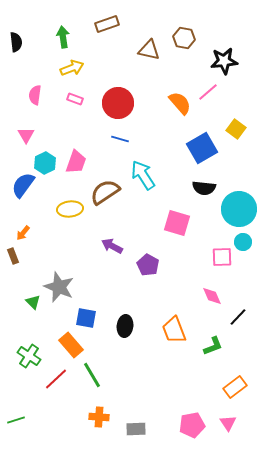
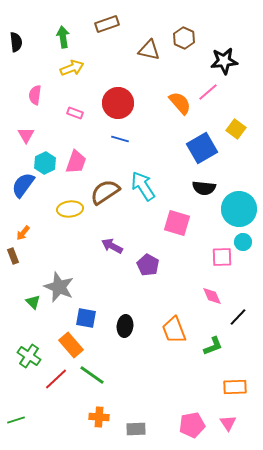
brown hexagon at (184, 38): rotated 15 degrees clockwise
pink rectangle at (75, 99): moved 14 px down
cyan arrow at (143, 175): moved 11 px down
green line at (92, 375): rotated 24 degrees counterclockwise
orange rectangle at (235, 387): rotated 35 degrees clockwise
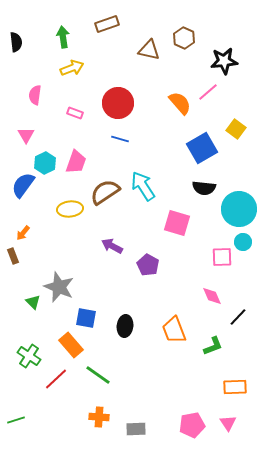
green line at (92, 375): moved 6 px right
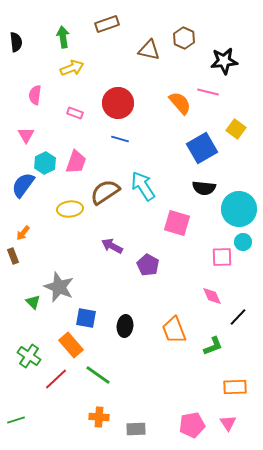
pink line at (208, 92): rotated 55 degrees clockwise
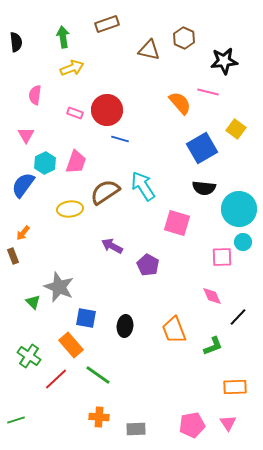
red circle at (118, 103): moved 11 px left, 7 px down
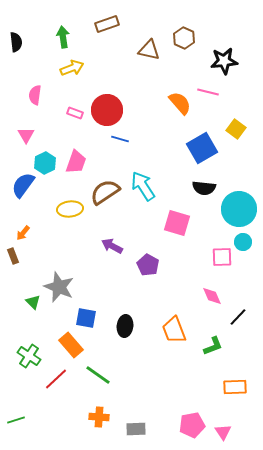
pink triangle at (228, 423): moved 5 px left, 9 px down
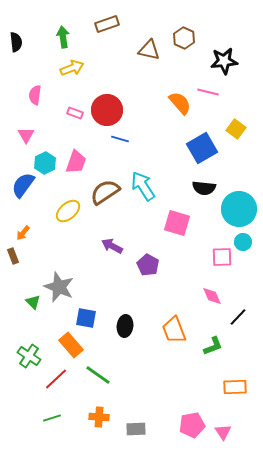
yellow ellipse at (70, 209): moved 2 px left, 2 px down; rotated 35 degrees counterclockwise
green line at (16, 420): moved 36 px right, 2 px up
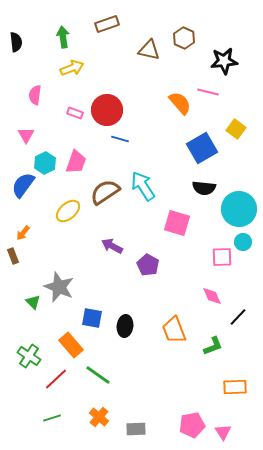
blue square at (86, 318): moved 6 px right
orange cross at (99, 417): rotated 36 degrees clockwise
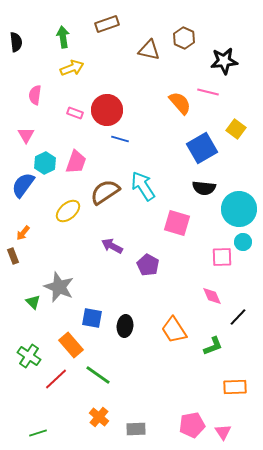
orange trapezoid at (174, 330): rotated 12 degrees counterclockwise
green line at (52, 418): moved 14 px left, 15 px down
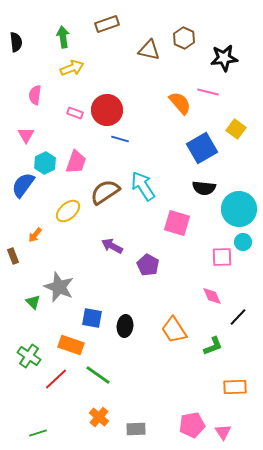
black star at (224, 61): moved 3 px up
orange arrow at (23, 233): moved 12 px right, 2 px down
orange rectangle at (71, 345): rotated 30 degrees counterclockwise
